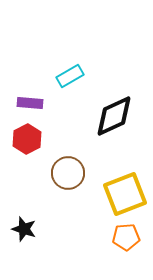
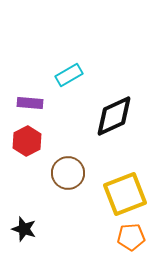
cyan rectangle: moved 1 px left, 1 px up
red hexagon: moved 2 px down
orange pentagon: moved 5 px right
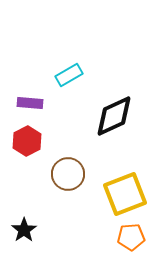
brown circle: moved 1 px down
black star: moved 1 px down; rotated 20 degrees clockwise
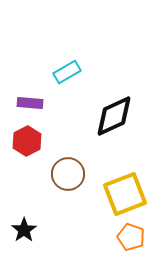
cyan rectangle: moved 2 px left, 3 px up
orange pentagon: rotated 24 degrees clockwise
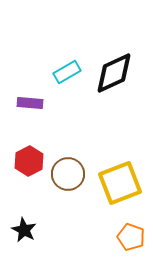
black diamond: moved 43 px up
red hexagon: moved 2 px right, 20 px down
yellow square: moved 5 px left, 11 px up
black star: rotated 10 degrees counterclockwise
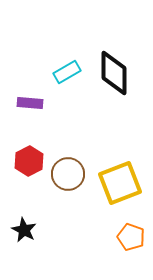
black diamond: rotated 66 degrees counterclockwise
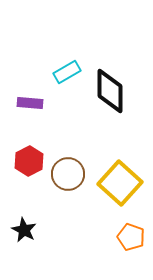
black diamond: moved 4 px left, 18 px down
yellow square: rotated 27 degrees counterclockwise
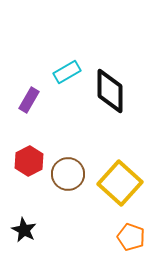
purple rectangle: moved 1 px left, 3 px up; rotated 65 degrees counterclockwise
